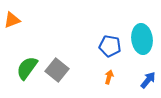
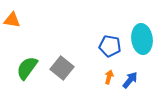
orange triangle: rotated 30 degrees clockwise
gray square: moved 5 px right, 2 px up
blue arrow: moved 18 px left
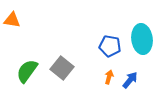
green semicircle: moved 3 px down
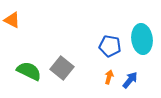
orange triangle: rotated 18 degrees clockwise
green semicircle: moved 2 px right; rotated 80 degrees clockwise
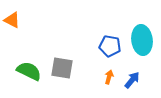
cyan ellipse: moved 1 px down
gray square: rotated 30 degrees counterclockwise
blue arrow: moved 2 px right
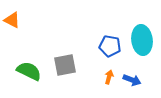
gray square: moved 3 px right, 3 px up; rotated 20 degrees counterclockwise
blue arrow: rotated 72 degrees clockwise
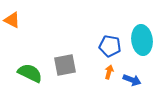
green semicircle: moved 1 px right, 2 px down
orange arrow: moved 5 px up
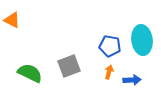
gray square: moved 4 px right, 1 px down; rotated 10 degrees counterclockwise
blue arrow: rotated 24 degrees counterclockwise
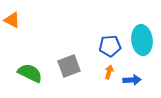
blue pentagon: rotated 15 degrees counterclockwise
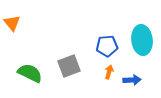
orange triangle: moved 3 px down; rotated 24 degrees clockwise
blue pentagon: moved 3 px left
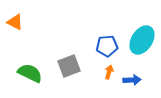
orange triangle: moved 3 px right, 1 px up; rotated 24 degrees counterclockwise
cyan ellipse: rotated 40 degrees clockwise
